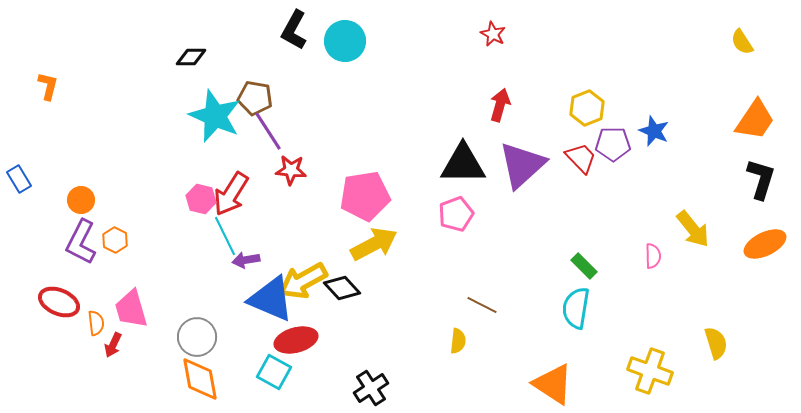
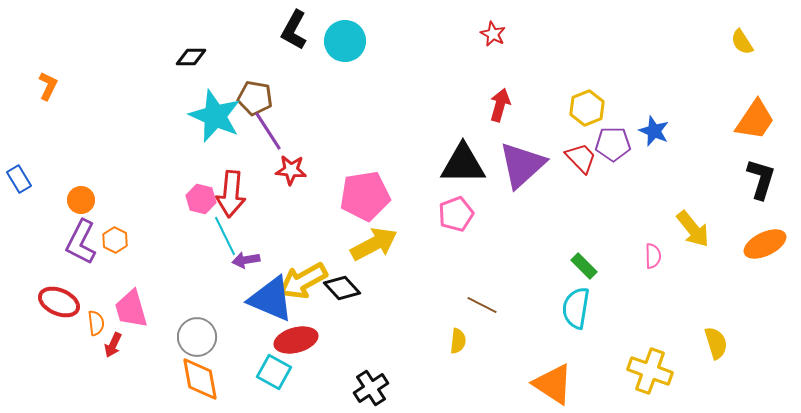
orange L-shape at (48, 86): rotated 12 degrees clockwise
red arrow at (231, 194): rotated 27 degrees counterclockwise
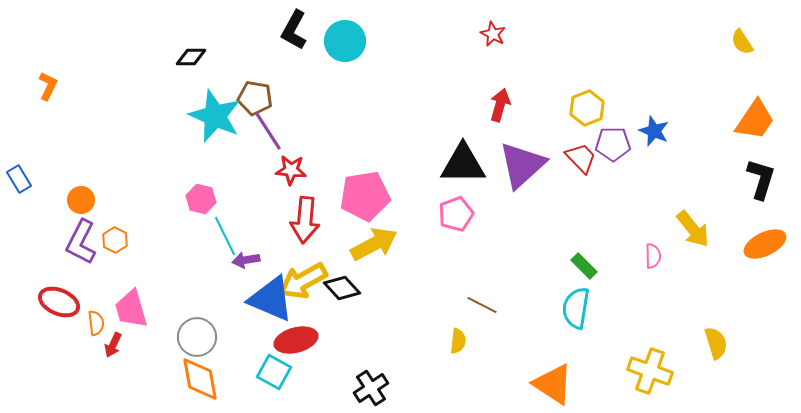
red arrow at (231, 194): moved 74 px right, 26 px down
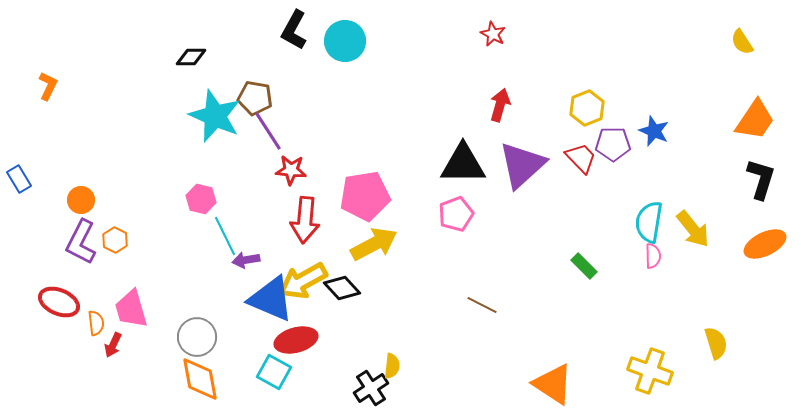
cyan semicircle at (576, 308): moved 73 px right, 86 px up
yellow semicircle at (458, 341): moved 66 px left, 25 px down
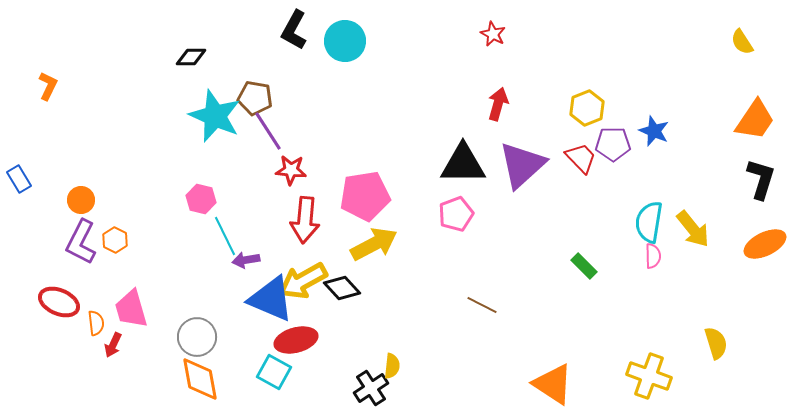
red arrow at (500, 105): moved 2 px left, 1 px up
yellow cross at (650, 371): moved 1 px left, 5 px down
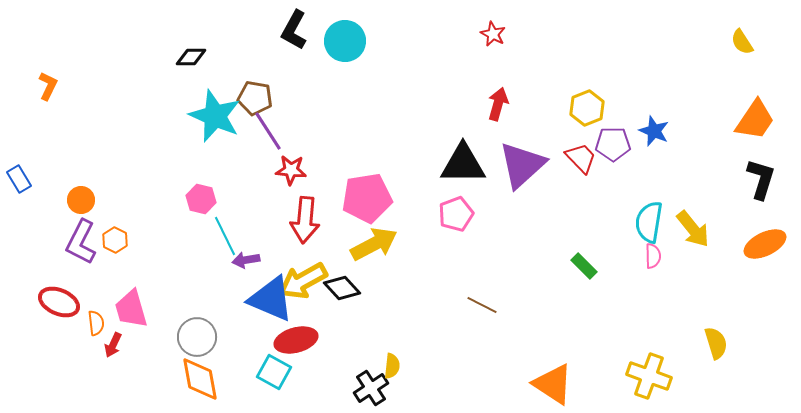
pink pentagon at (365, 196): moved 2 px right, 2 px down
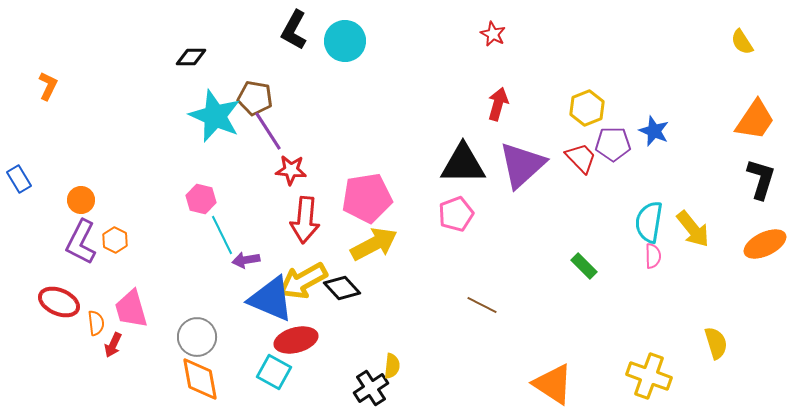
cyan line at (225, 236): moved 3 px left, 1 px up
